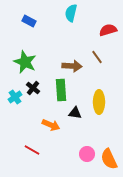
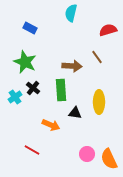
blue rectangle: moved 1 px right, 7 px down
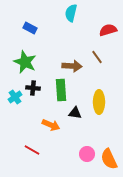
black cross: rotated 32 degrees counterclockwise
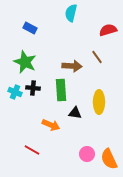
cyan cross: moved 5 px up; rotated 32 degrees counterclockwise
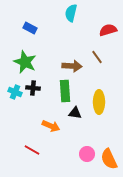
green rectangle: moved 4 px right, 1 px down
orange arrow: moved 1 px down
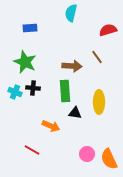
blue rectangle: rotated 32 degrees counterclockwise
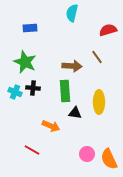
cyan semicircle: moved 1 px right
